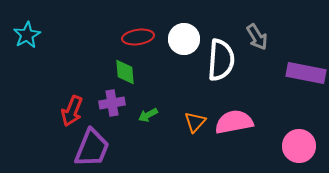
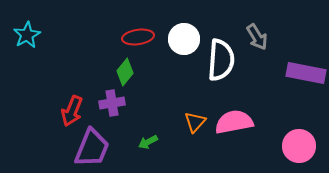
green diamond: rotated 44 degrees clockwise
green arrow: moved 27 px down
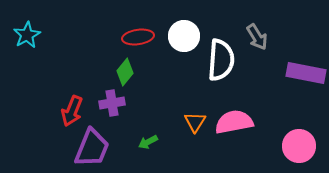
white circle: moved 3 px up
orange triangle: rotated 10 degrees counterclockwise
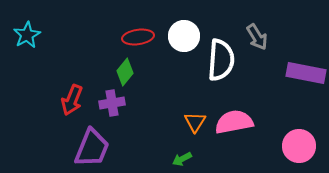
red arrow: moved 11 px up
green arrow: moved 34 px right, 17 px down
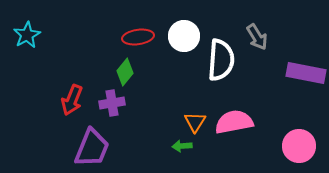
green arrow: moved 13 px up; rotated 24 degrees clockwise
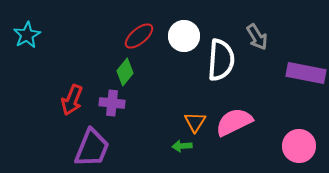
red ellipse: moved 1 px right, 1 px up; rotated 32 degrees counterclockwise
purple cross: rotated 15 degrees clockwise
pink semicircle: rotated 15 degrees counterclockwise
